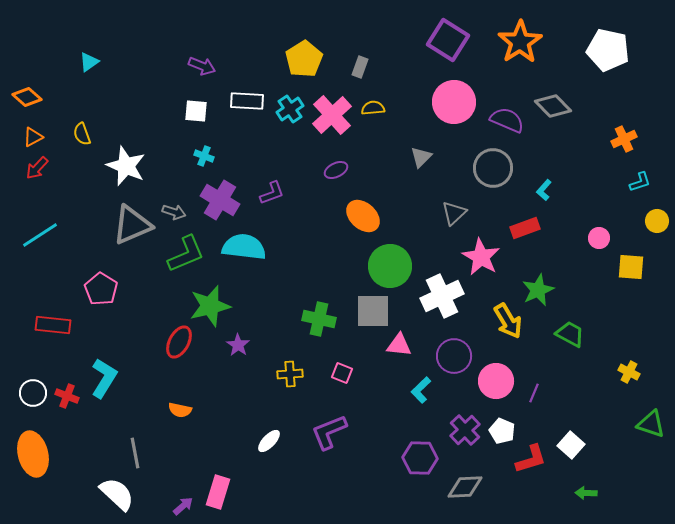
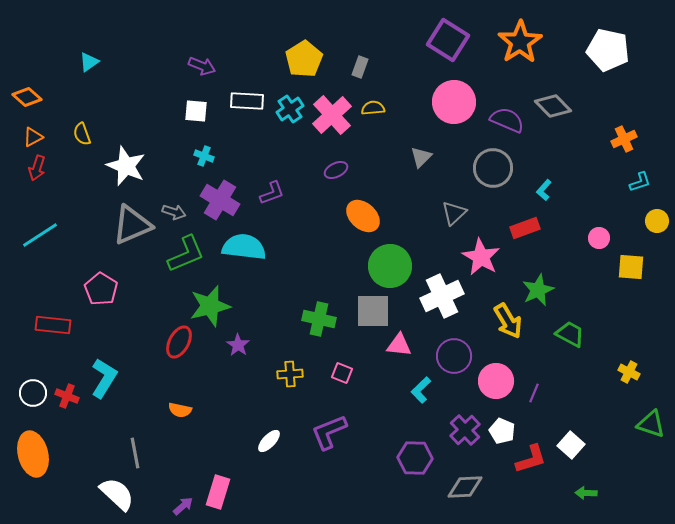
red arrow at (37, 168): rotated 25 degrees counterclockwise
purple hexagon at (420, 458): moved 5 px left
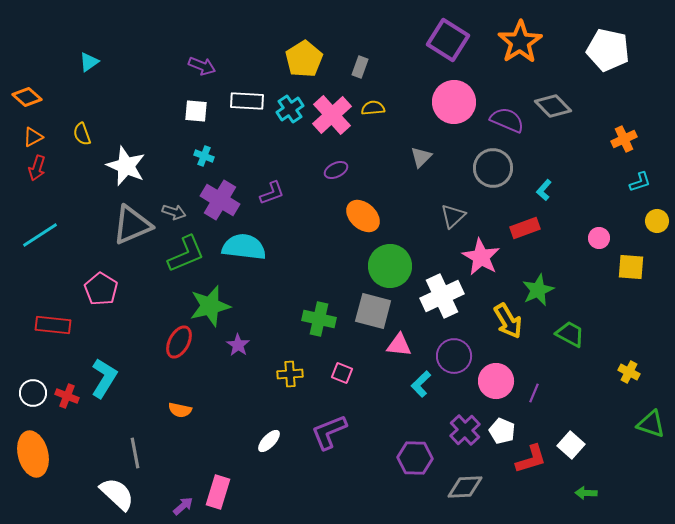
gray triangle at (454, 213): moved 1 px left, 3 px down
gray square at (373, 311): rotated 15 degrees clockwise
cyan L-shape at (421, 390): moved 6 px up
